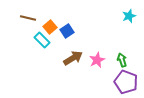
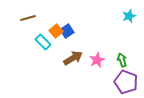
brown line: rotated 28 degrees counterclockwise
orange square: moved 6 px right, 4 px down
cyan rectangle: moved 1 px right, 2 px down
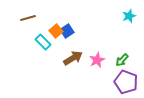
green arrow: rotated 120 degrees counterclockwise
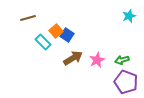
blue square: moved 4 px down; rotated 24 degrees counterclockwise
green arrow: rotated 32 degrees clockwise
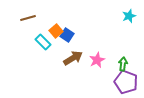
green arrow: moved 1 px right, 4 px down; rotated 112 degrees clockwise
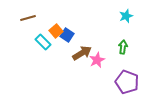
cyan star: moved 3 px left
brown arrow: moved 9 px right, 5 px up
green arrow: moved 17 px up
purple pentagon: moved 1 px right
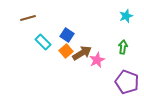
orange square: moved 10 px right, 20 px down
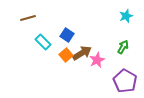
green arrow: rotated 24 degrees clockwise
orange square: moved 4 px down
purple pentagon: moved 2 px left, 1 px up; rotated 10 degrees clockwise
